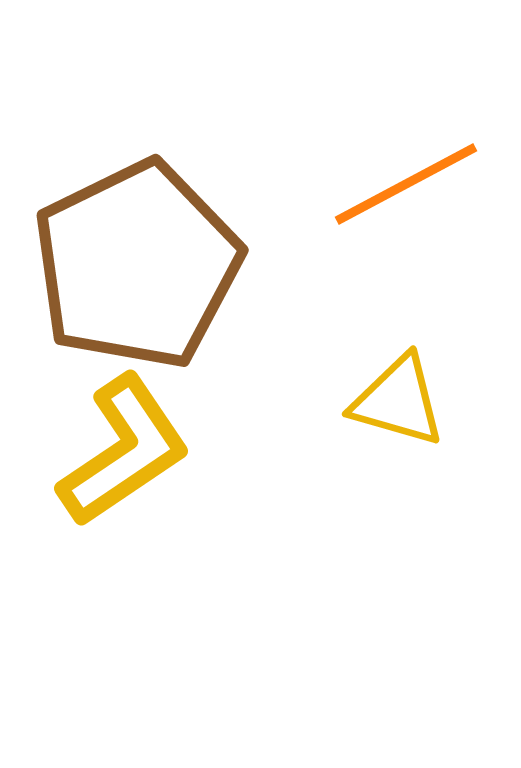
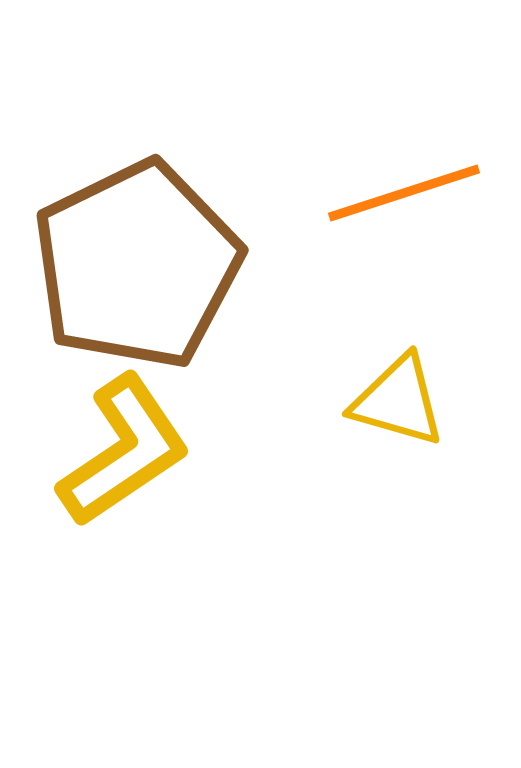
orange line: moved 2 px left, 9 px down; rotated 10 degrees clockwise
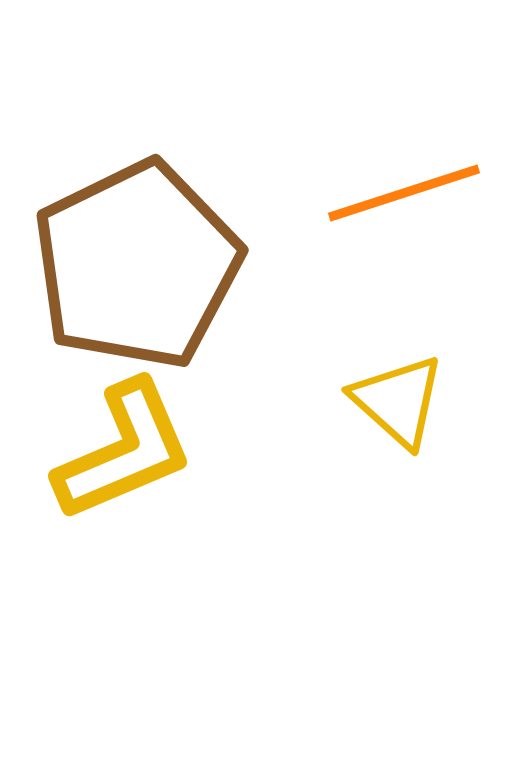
yellow triangle: rotated 26 degrees clockwise
yellow L-shape: rotated 11 degrees clockwise
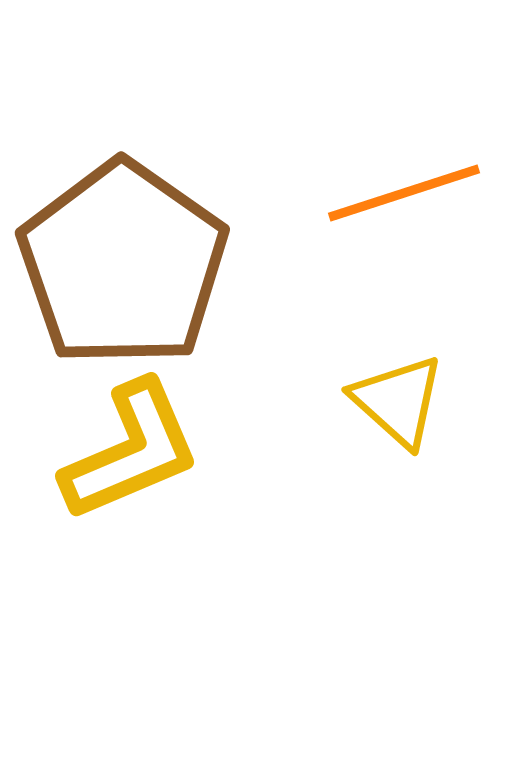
brown pentagon: moved 14 px left, 1 px up; rotated 11 degrees counterclockwise
yellow L-shape: moved 7 px right
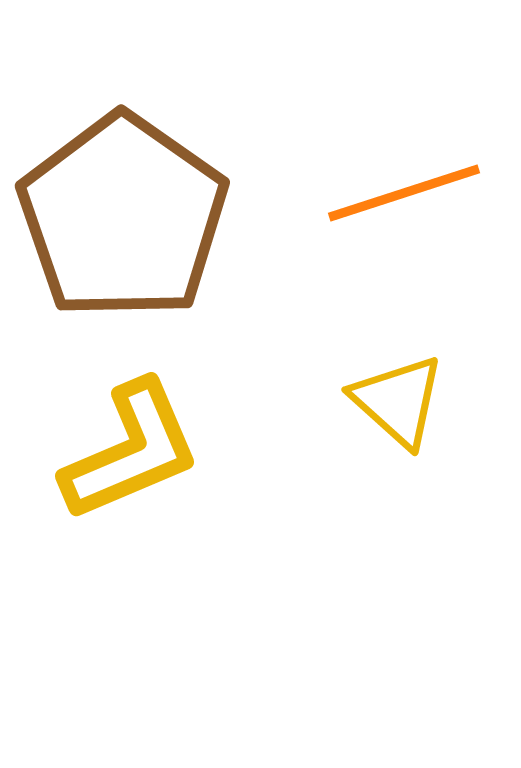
brown pentagon: moved 47 px up
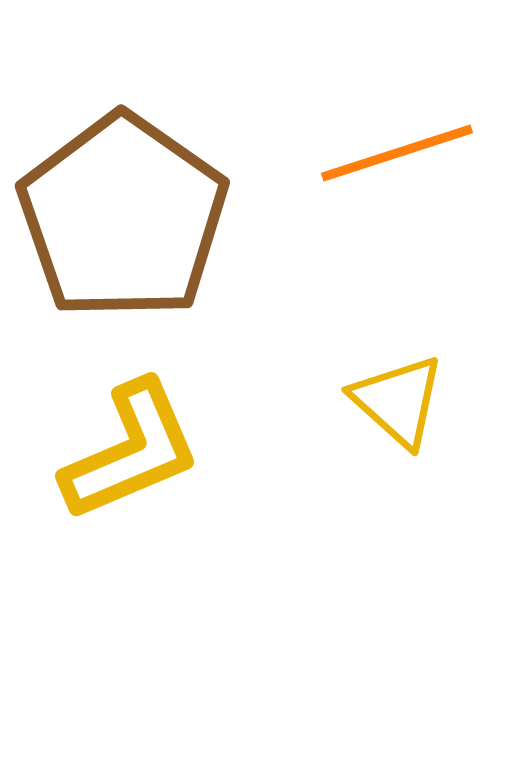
orange line: moved 7 px left, 40 px up
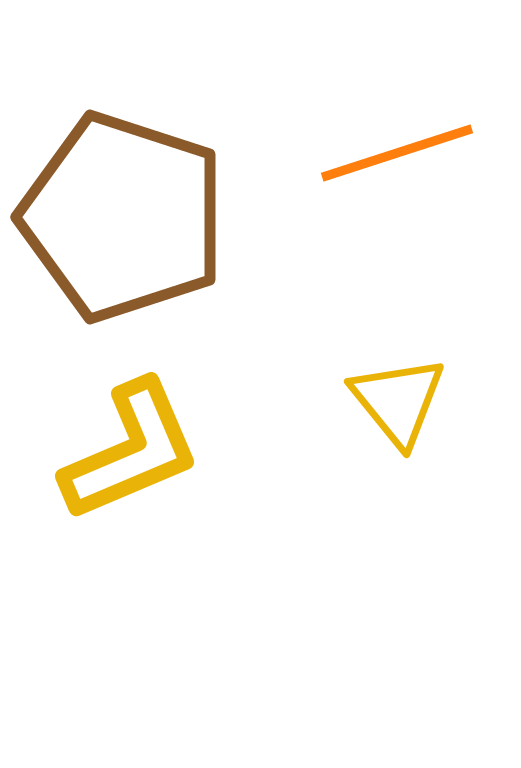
brown pentagon: rotated 17 degrees counterclockwise
yellow triangle: rotated 9 degrees clockwise
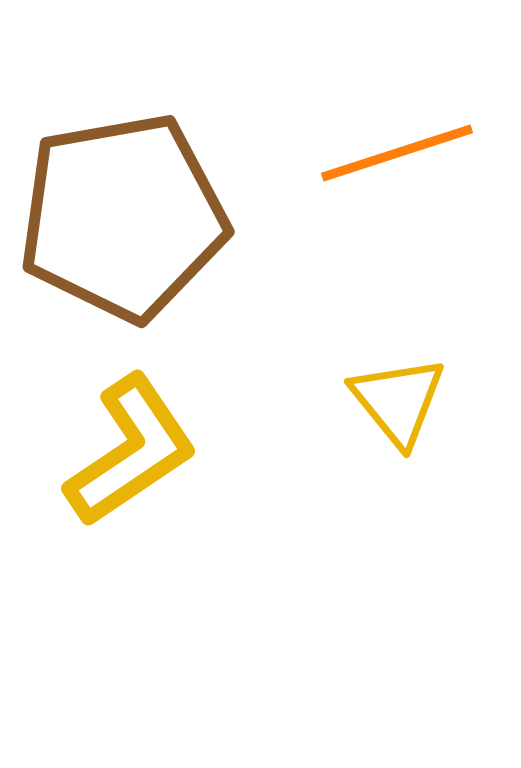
brown pentagon: rotated 28 degrees counterclockwise
yellow L-shape: rotated 11 degrees counterclockwise
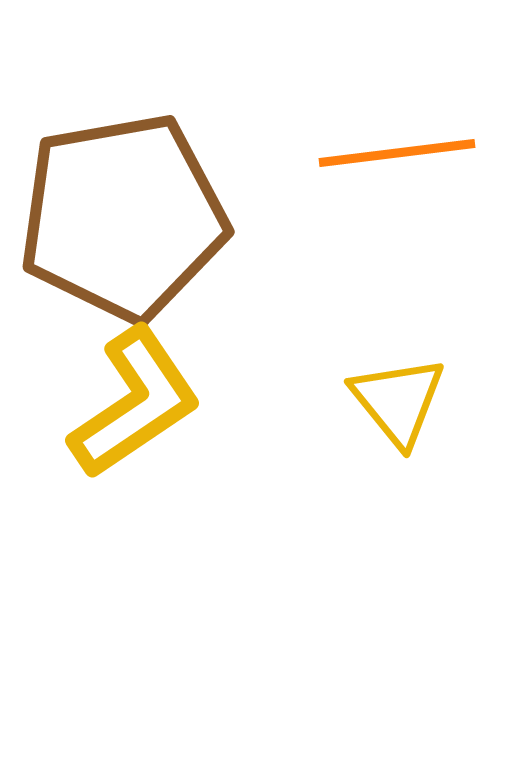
orange line: rotated 11 degrees clockwise
yellow L-shape: moved 4 px right, 48 px up
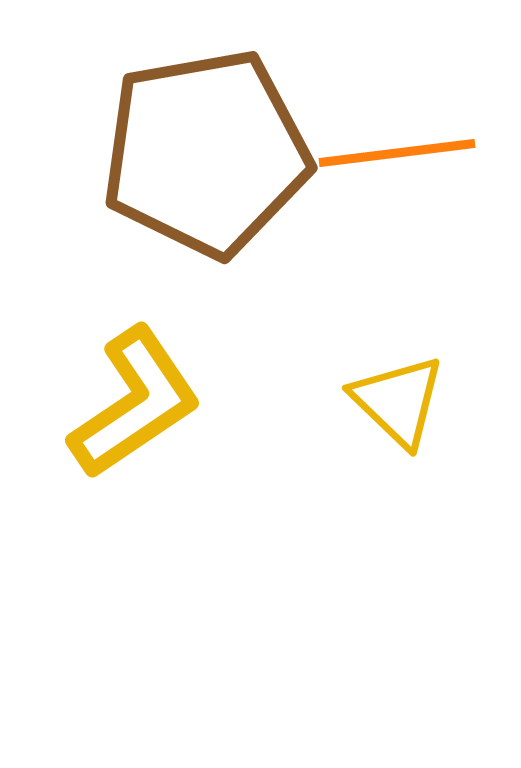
brown pentagon: moved 83 px right, 64 px up
yellow triangle: rotated 7 degrees counterclockwise
